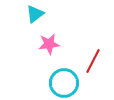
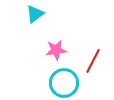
pink star: moved 7 px right, 6 px down
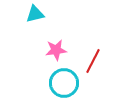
cyan triangle: rotated 24 degrees clockwise
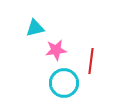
cyan triangle: moved 14 px down
red line: moved 2 px left; rotated 20 degrees counterclockwise
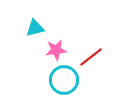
red line: moved 4 px up; rotated 45 degrees clockwise
cyan circle: moved 3 px up
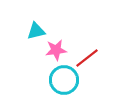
cyan triangle: moved 1 px right, 3 px down
red line: moved 4 px left, 1 px down
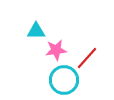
cyan triangle: rotated 12 degrees clockwise
red line: rotated 10 degrees counterclockwise
